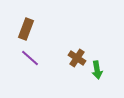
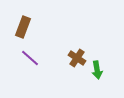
brown rectangle: moved 3 px left, 2 px up
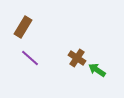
brown rectangle: rotated 10 degrees clockwise
green arrow: rotated 132 degrees clockwise
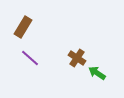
green arrow: moved 3 px down
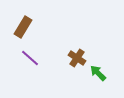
green arrow: moved 1 px right; rotated 12 degrees clockwise
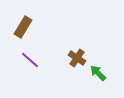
purple line: moved 2 px down
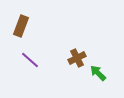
brown rectangle: moved 2 px left, 1 px up; rotated 10 degrees counterclockwise
brown cross: rotated 30 degrees clockwise
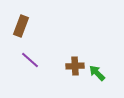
brown cross: moved 2 px left, 8 px down; rotated 24 degrees clockwise
green arrow: moved 1 px left
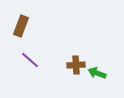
brown cross: moved 1 px right, 1 px up
green arrow: rotated 24 degrees counterclockwise
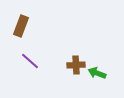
purple line: moved 1 px down
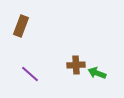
purple line: moved 13 px down
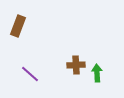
brown rectangle: moved 3 px left
green arrow: rotated 66 degrees clockwise
